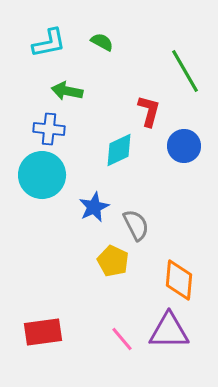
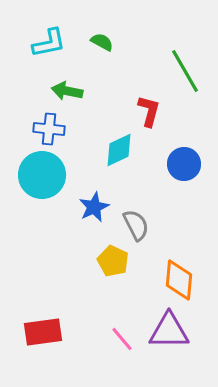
blue circle: moved 18 px down
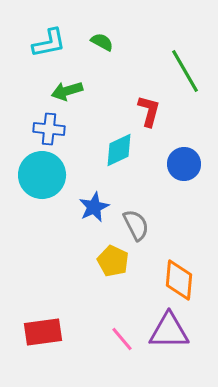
green arrow: rotated 28 degrees counterclockwise
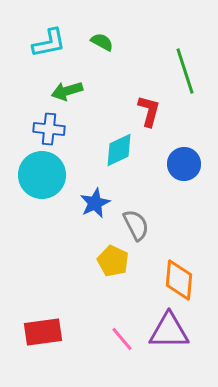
green line: rotated 12 degrees clockwise
blue star: moved 1 px right, 4 px up
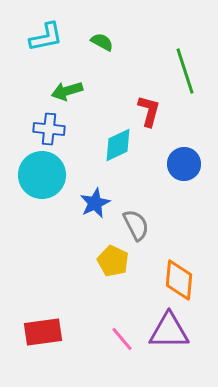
cyan L-shape: moved 3 px left, 6 px up
cyan diamond: moved 1 px left, 5 px up
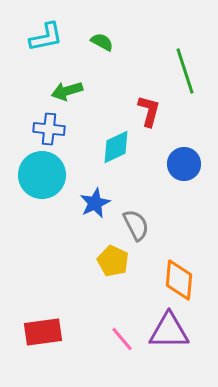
cyan diamond: moved 2 px left, 2 px down
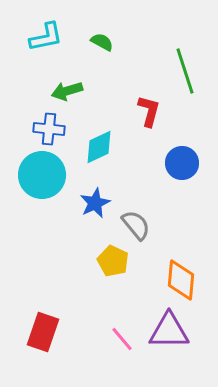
cyan diamond: moved 17 px left
blue circle: moved 2 px left, 1 px up
gray semicircle: rotated 12 degrees counterclockwise
orange diamond: moved 2 px right
red rectangle: rotated 63 degrees counterclockwise
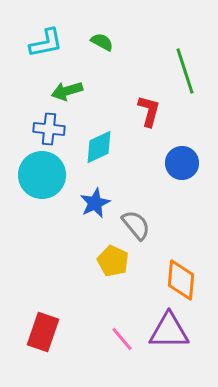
cyan L-shape: moved 6 px down
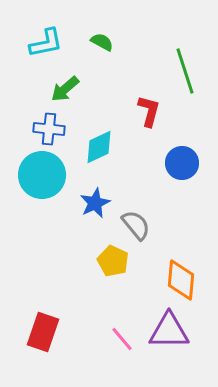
green arrow: moved 2 px left, 2 px up; rotated 24 degrees counterclockwise
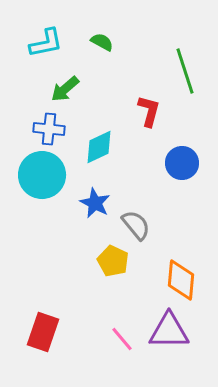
blue star: rotated 20 degrees counterclockwise
